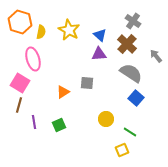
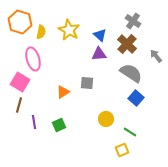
pink square: moved 1 px up
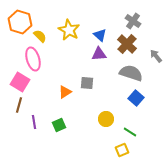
yellow semicircle: moved 1 px left, 4 px down; rotated 56 degrees counterclockwise
gray semicircle: rotated 15 degrees counterclockwise
orange triangle: moved 2 px right
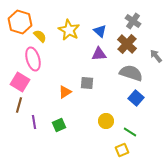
blue triangle: moved 4 px up
yellow circle: moved 2 px down
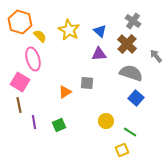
brown line: rotated 28 degrees counterclockwise
